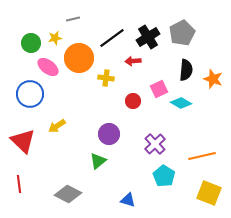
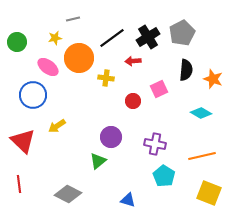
green circle: moved 14 px left, 1 px up
blue circle: moved 3 px right, 1 px down
cyan diamond: moved 20 px right, 10 px down
purple circle: moved 2 px right, 3 px down
purple cross: rotated 35 degrees counterclockwise
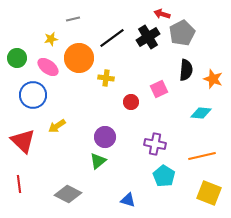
yellow star: moved 4 px left, 1 px down
green circle: moved 16 px down
red arrow: moved 29 px right, 47 px up; rotated 21 degrees clockwise
red circle: moved 2 px left, 1 px down
cyan diamond: rotated 25 degrees counterclockwise
purple circle: moved 6 px left
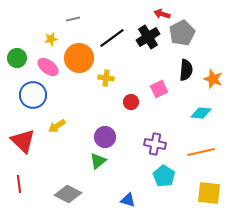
orange line: moved 1 px left, 4 px up
yellow square: rotated 15 degrees counterclockwise
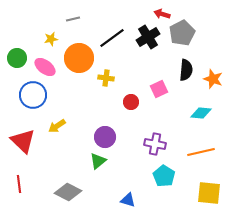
pink ellipse: moved 3 px left
gray diamond: moved 2 px up
